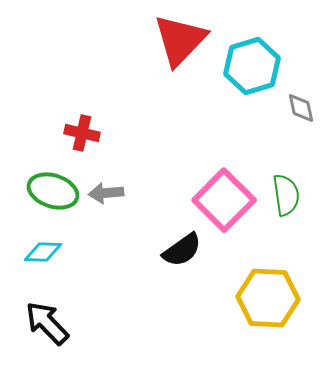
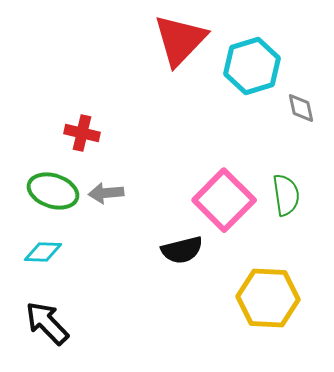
black semicircle: rotated 21 degrees clockwise
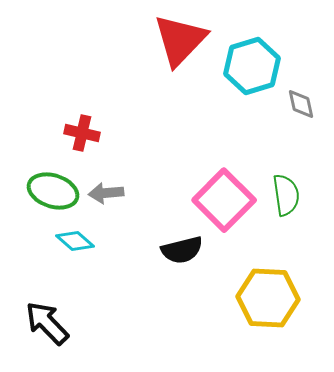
gray diamond: moved 4 px up
cyan diamond: moved 32 px right, 11 px up; rotated 39 degrees clockwise
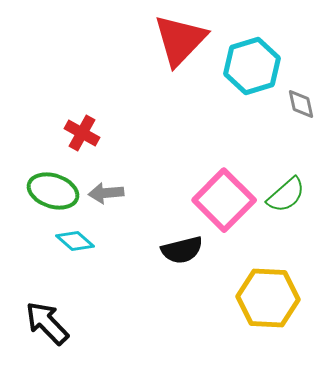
red cross: rotated 16 degrees clockwise
green semicircle: rotated 57 degrees clockwise
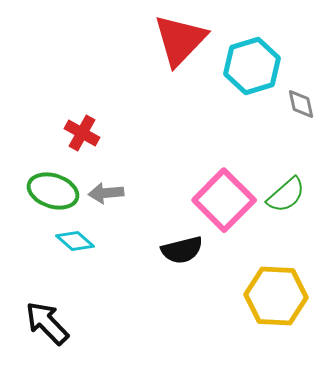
yellow hexagon: moved 8 px right, 2 px up
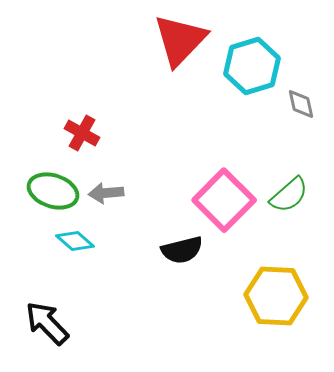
green semicircle: moved 3 px right
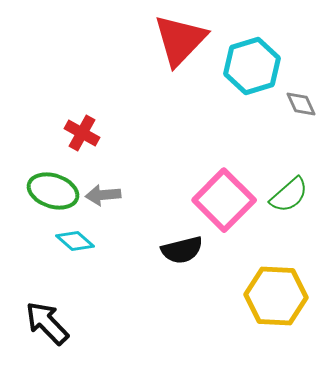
gray diamond: rotated 12 degrees counterclockwise
gray arrow: moved 3 px left, 2 px down
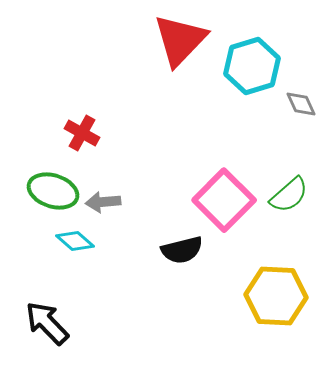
gray arrow: moved 7 px down
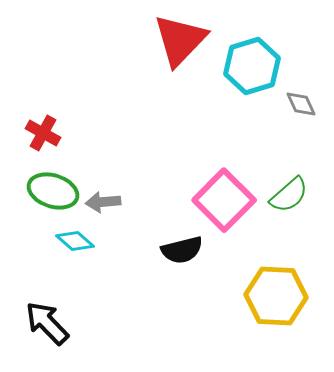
red cross: moved 39 px left
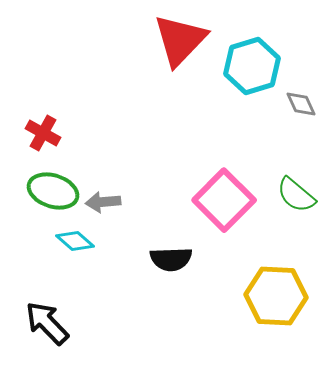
green semicircle: moved 7 px right; rotated 81 degrees clockwise
black semicircle: moved 11 px left, 9 px down; rotated 12 degrees clockwise
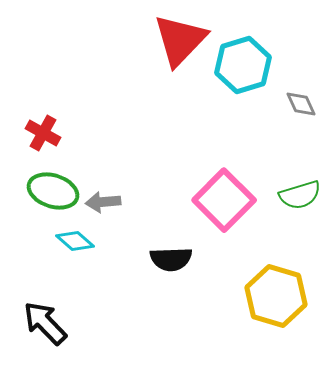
cyan hexagon: moved 9 px left, 1 px up
green semicircle: moved 4 px right; rotated 57 degrees counterclockwise
yellow hexagon: rotated 14 degrees clockwise
black arrow: moved 2 px left
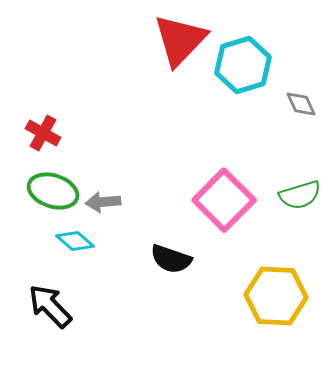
black semicircle: rotated 21 degrees clockwise
yellow hexagon: rotated 14 degrees counterclockwise
black arrow: moved 5 px right, 17 px up
